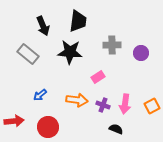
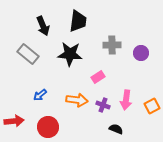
black star: moved 2 px down
pink arrow: moved 1 px right, 4 px up
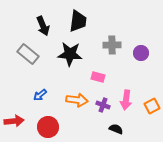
pink rectangle: rotated 48 degrees clockwise
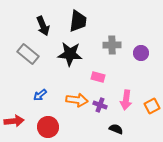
purple cross: moved 3 px left
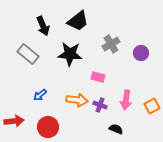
black trapezoid: rotated 45 degrees clockwise
gray cross: moved 1 px left, 1 px up; rotated 30 degrees counterclockwise
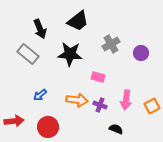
black arrow: moved 3 px left, 3 px down
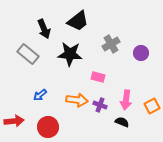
black arrow: moved 4 px right
black semicircle: moved 6 px right, 7 px up
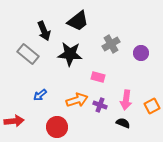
black arrow: moved 2 px down
orange arrow: rotated 25 degrees counterclockwise
black semicircle: moved 1 px right, 1 px down
red circle: moved 9 px right
